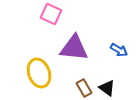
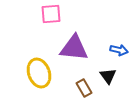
pink square: rotated 30 degrees counterclockwise
blue arrow: rotated 18 degrees counterclockwise
black triangle: moved 1 px right, 12 px up; rotated 18 degrees clockwise
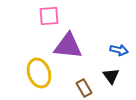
pink square: moved 2 px left, 2 px down
purple triangle: moved 6 px left, 2 px up
black triangle: moved 3 px right
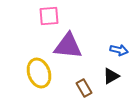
black triangle: rotated 36 degrees clockwise
